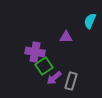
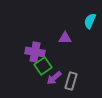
purple triangle: moved 1 px left, 1 px down
green square: moved 1 px left
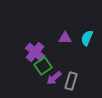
cyan semicircle: moved 3 px left, 17 px down
purple cross: rotated 30 degrees clockwise
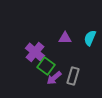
cyan semicircle: moved 3 px right
green square: moved 3 px right; rotated 18 degrees counterclockwise
gray rectangle: moved 2 px right, 5 px up
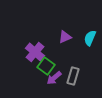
purple triangle: moved 1 px up; rotated 24 degrees counterclockwise
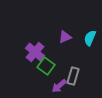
purple arrow: moved 5 px right, 8 px down
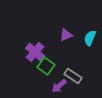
purple triangle: moved 1 px right, 2 px up
gray rectangle: rotated 72 degrees counterclockwise
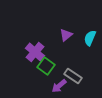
purple triangle: rotated 16 degrees counterclockwise
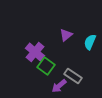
cyan semicircle: moved 4 px down
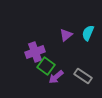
cyan semicircle: moved 2 px left, 9 px up
purple cross: rotated 30 degrees clockwise
gray rectangle: moved 10 px right
purple arrow: moved 3 px left, 9 px up
